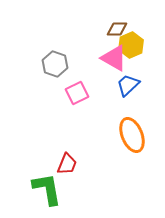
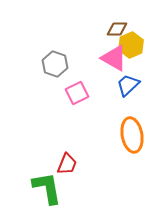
orange ellipse: rotated 12 degrees clockwise
green L-shape: moved 1 px up
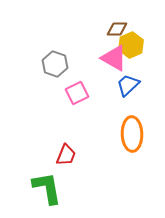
orange ellipse: moved 1 px up; rotated 8 degrees clockwise
red trapezoid: moved 1 px left, 9 px up
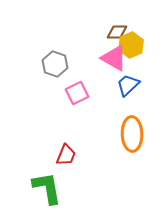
brown diamond: moved 3 px down
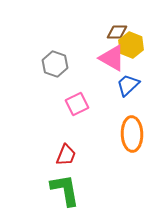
yellow hexagon: rotated 15 degrees counterclockwise
pink triangle: moved 2 px left
pink square: moved 11 px down
green L-shape: moved 18 px right, 2 px down
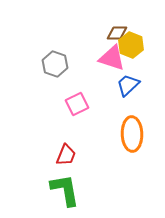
brown diamond: moved 1 px down
pink triangle: rotated 12 degrees counterclockwise
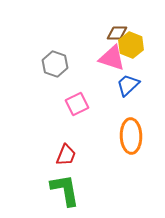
orange ellipse: moved 1 px left, 2 px down
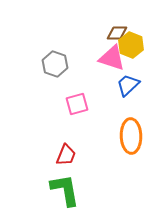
pink square: rotated 10 degrees clockwise
